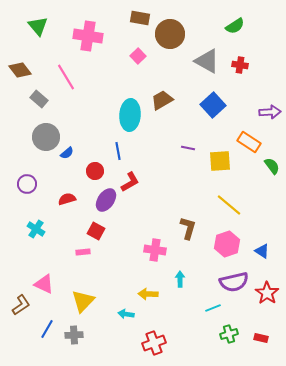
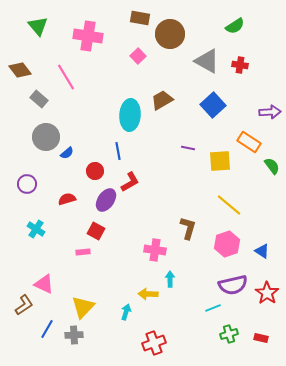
cyan arrow at (180, 279): moved 10 px left
purple semicircle at (234, 282): moved 1 px left, 3 px down
yellow triangle at (83, 301): moved 6 px down
brown L-shape at (21, 305): moved 3 px right
cyan arrow at (126, 314): moved 2 px up; rotated 98 degrees clockwise
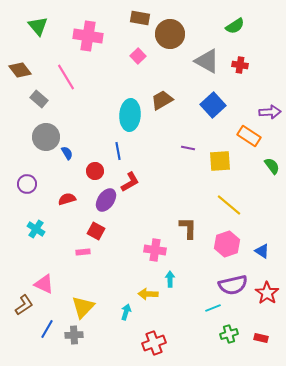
orange rectangle at (249, 142): moved 6 px up
blue semicircle at (67, 153): rotated 80 degrees counterclockwise
brown L-shape at (188, 228): rotated 15 degrees counterclockwise
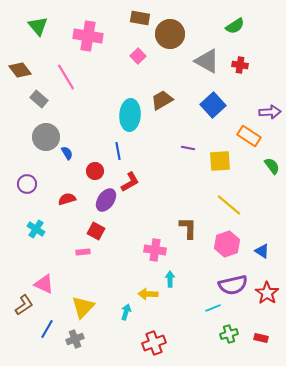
gray cross at (74, 335): moved 1 px right, 4 px down; rotated 18 degrees counterclockwise
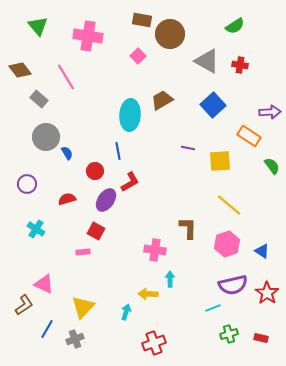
brown rectangle at (140, 18): moved 2 px right, 2 px down
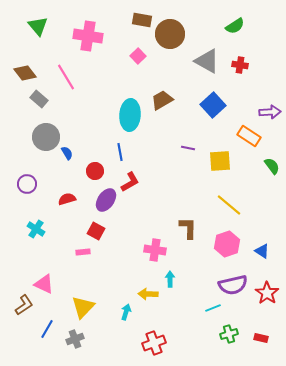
brown diamond at (20, 70): moved 5 px right, 3 px down
blue line at (118, 151): moved 2 px right, 1 px down
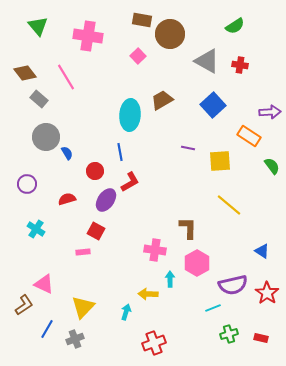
pink hexagon at (227, 244): moved 30 px left, 19 px down; rotated 10 degrees counterclockwise
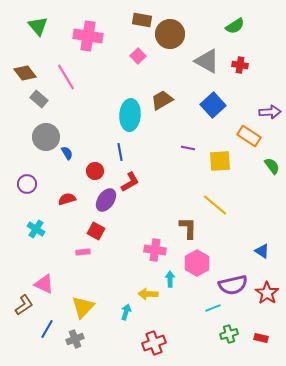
yellow line at (229, 205): moved 14 px left
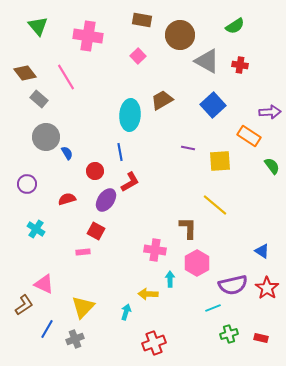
brown circle at (170, 34): moved 10 px right, 1 px down
red star at (267, 293): moved 5 px up
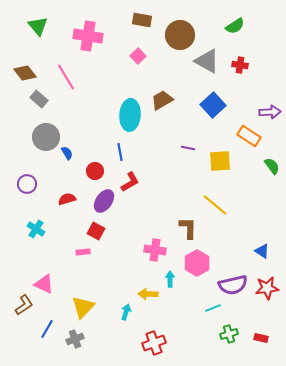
purple ellipse at (106, 200): moved 2 px left, 1 px down
red star at (267, 288): rotated 30 degrees clockwise
